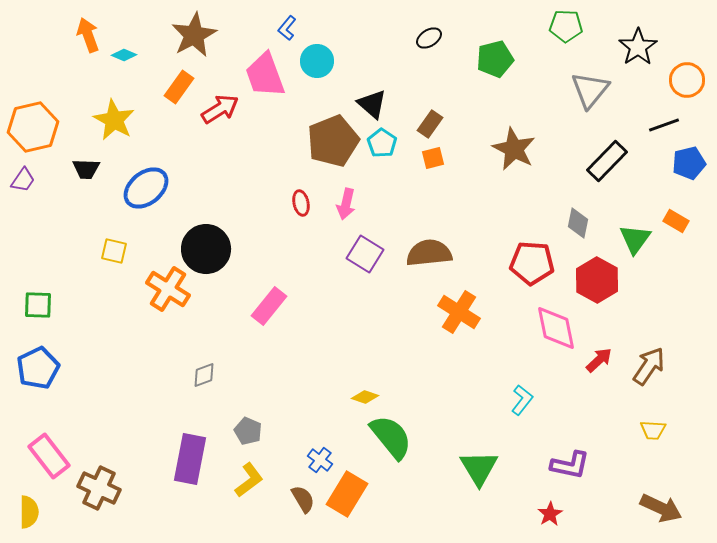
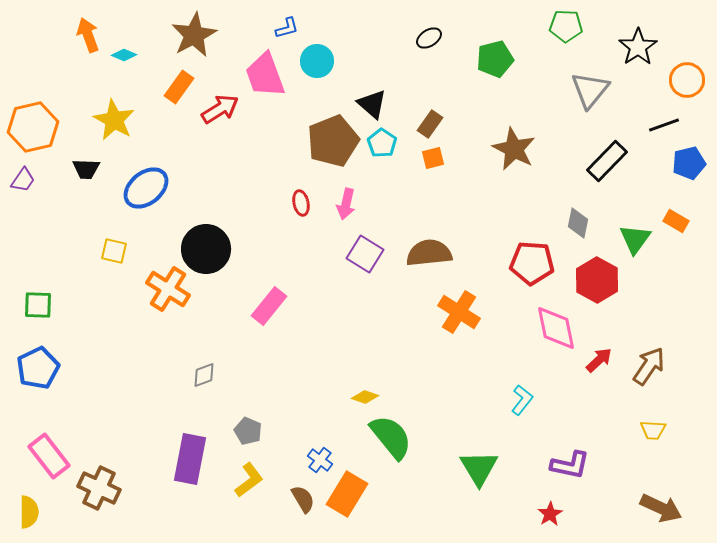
blue L-shape at (287, 28): rotated 145 degrees counterclockwise
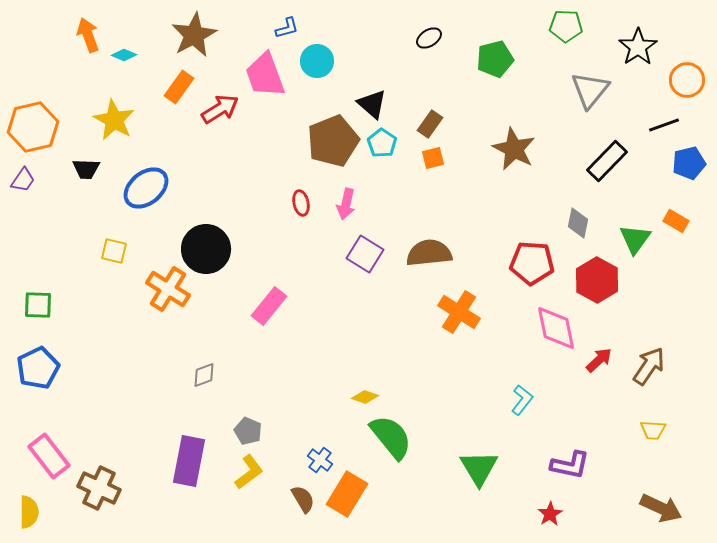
purple rectangle at (190, 459): moved 1 px left, 2 px down
yellow L-shape at (249, 480): moved 8 px up
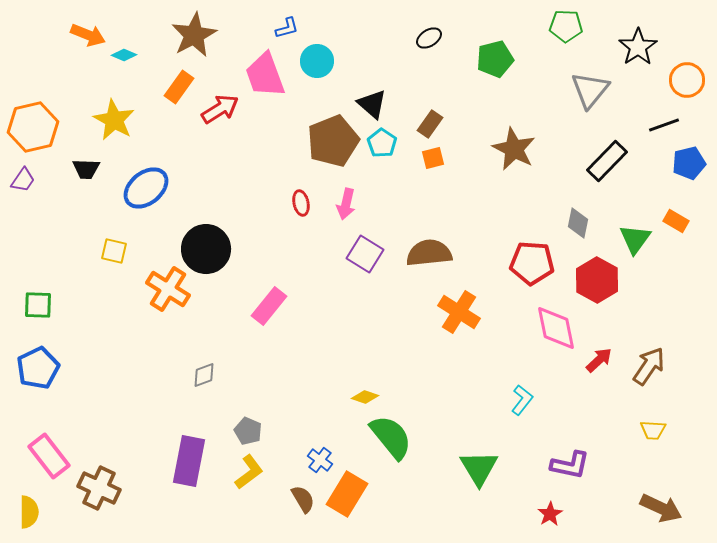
orange arrow at (88, 35): rotated 132 degrees clockwise
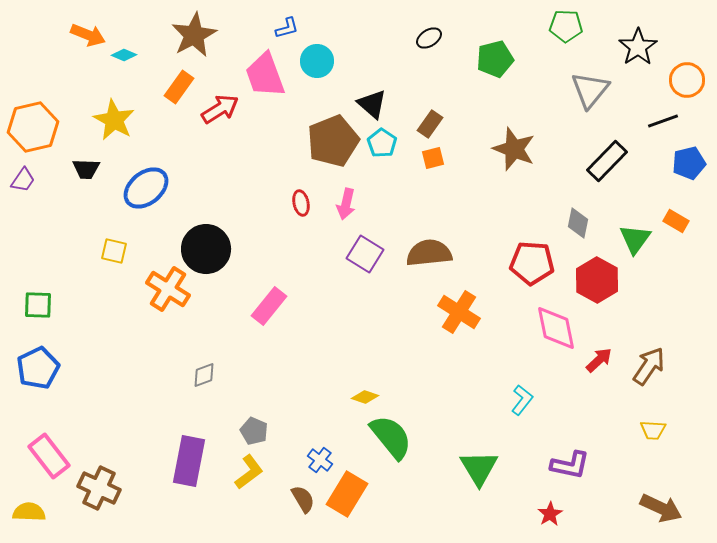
black line at (664, 125): moved 1 px left, 4 px up
brown star at (514, 149): rotated 6 degrees counterclockwise
gray pentagon at (248, 431): moved 6 px right
yellow semicircle at (29, 512): rotated 88 degrees counterclockwise
